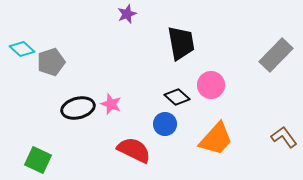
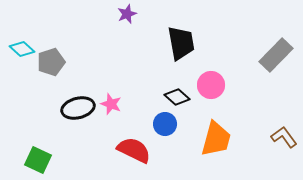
orange trapezoid: rotated 27 degrees counterclockwise
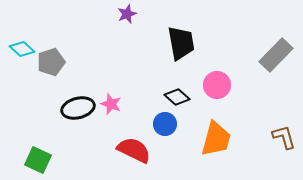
pink circle: moved 6 px right
brown L-shape: rotated 20 degrees clockwise
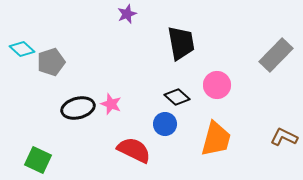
brown L-shape: rotated 48 degrees counterclockwise
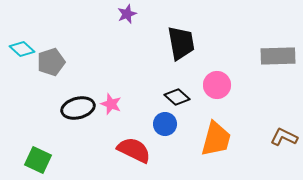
gray rectangle: moved 2 px right, 1 px down; rotated 44 degrees clockwise
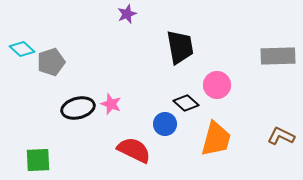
black trapezoid: moved 1 px left, 4 px down
black diamond: moved 9 px right, 6 px down
brown L-shape: moved 3 px left, 1 px up
green square: rotated 28 degrees counterclockwise
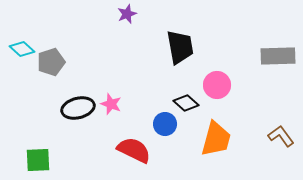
brown L-shape: rotated 28 degrees clockwise
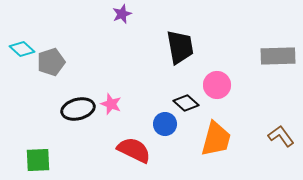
purple star: moved 5 px left
black ellipse: moved 1 px down
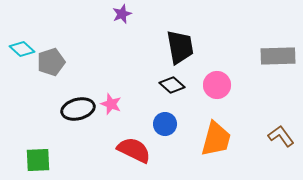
black diamond: moved 14 px left, 18 px up
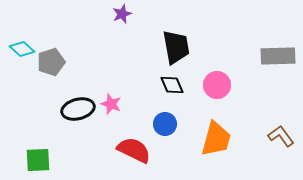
black trapezoid: moved 4 px left
black diamond: rotated 25 degrees clockwise
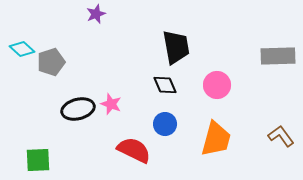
purple star: moved 26 px left
black diamond: moved 7 px left
